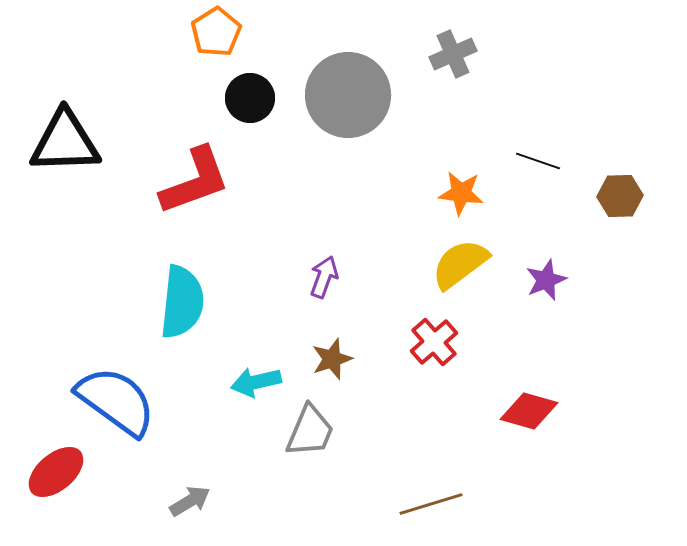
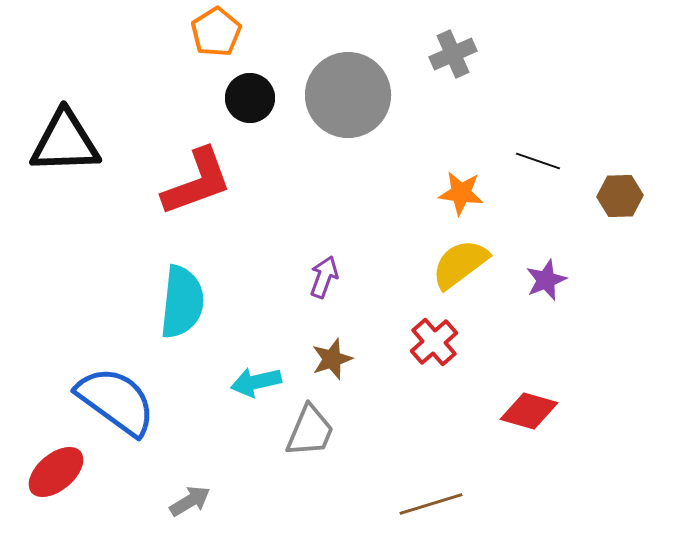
red L-shape: moved 2 px right, 1 px down
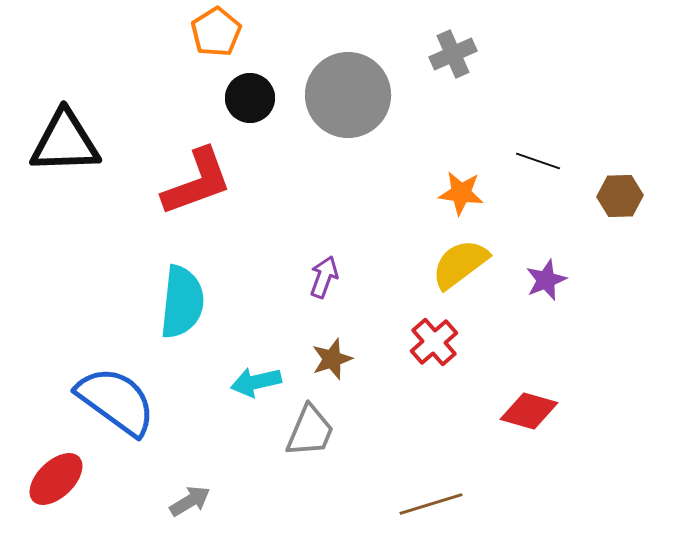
red ellipse: moved 7 px down; rotated 4 degrees counterclockwise
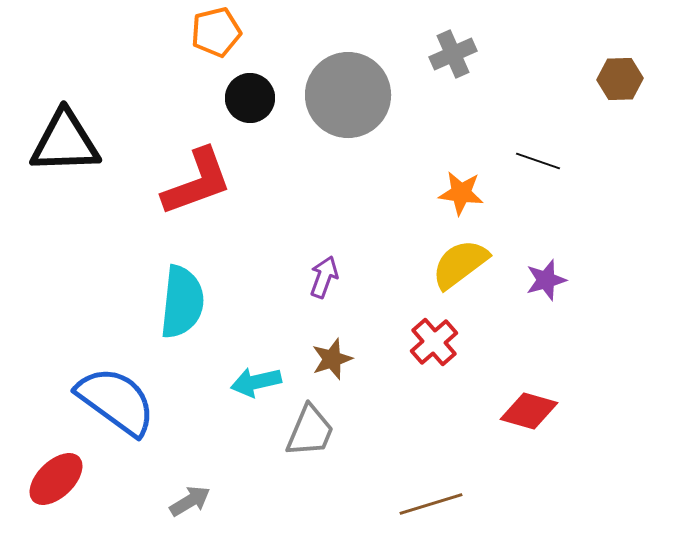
orange pentagon: rotated 18 degrees clockwise
brown hexagon: moved 117 px up
purple star: rotated 6 degrees clockwise
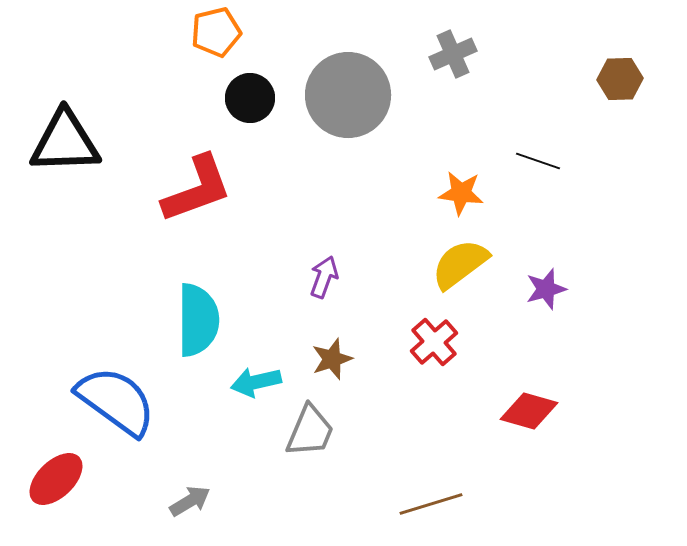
red L-shape: moved 7 px down
purple star: moved 9 px down
cyan semicircle: moved 16 px right, 18 px down; rotated 6 degrees counterclockwise
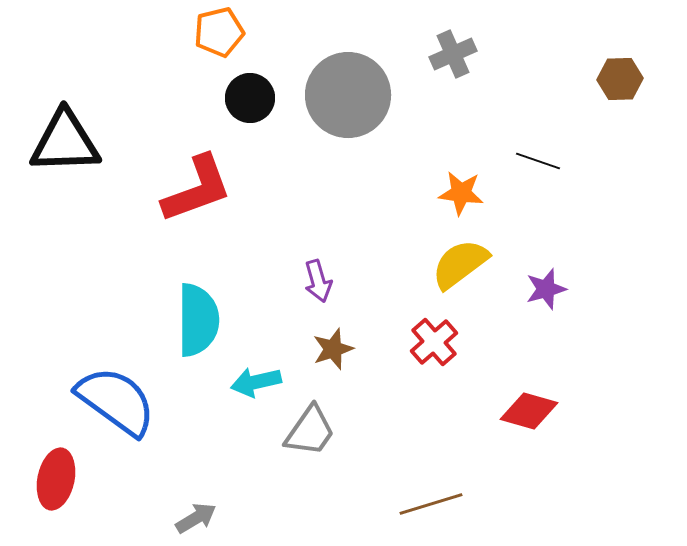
orange pentagon: moved 3 px right
purple arrow: moved 6 px left, 4 px down; rotated 144 degrees clockwise
brown star: moved 1 px right, 10 px up
gray trapezoid: rotated 12 degrees clockwise
red ellipse: rotated 34 degrees counterclockwise
gray arrow: moved 6 px right, 17 px down
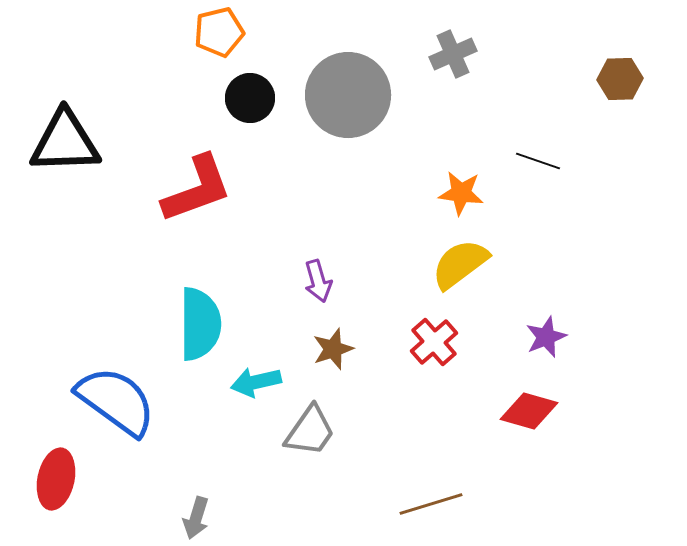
purple star: moved 48 px down; rotated 6 degrees counterclockwise
cyan semicircle: moved 2 px right, 4 px down
gray arrow: rotated 138 degrees clockwise
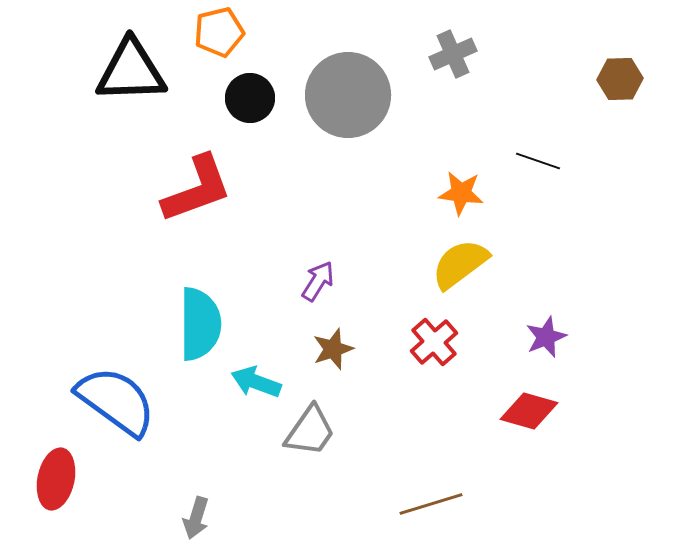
black triangle: moved 66 px right, 71 px up
purple arrow: rotated 132 degrees counterclockwise
cyan arrow: rotated 33 degrees clockwise
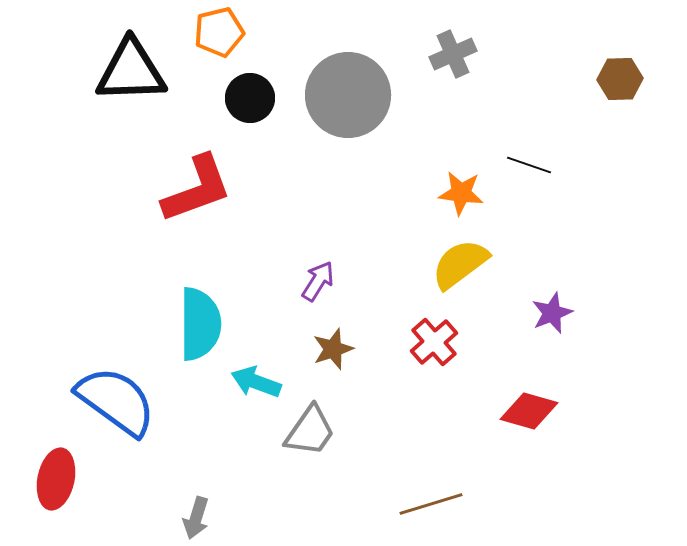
black line: moved 9 px left, 4 px down
purple star: moved 6 px right, 24 px up
